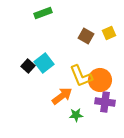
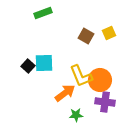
cyan square: rotated 36 degrees clockwise
orange arrow: moved 3 px right, 3 px up
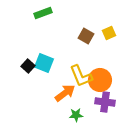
cyan square: rotated 24 degrees clockwise
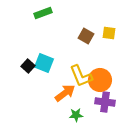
yellow square: rotated 32 degrees clockwise
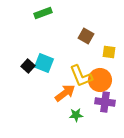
yellow square: moved 19 px down
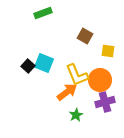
brown square: moved 1 px left
yellow square: moved 1 px left, 1 px up
yellow L-shape: moved 4 px left, 1 px up
orange arrow: moved 2 px right, 1 px up
purple cross: rotated 24 degrees counterclockwise
green star: rotated 24 degrees counterclockwise
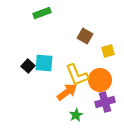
green rectangle: moved 1 px left
yellow square: rotated 24 degrees counterclockwise
cyan square: rotated 18 degrees counterclockwise
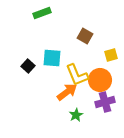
yellow square: moved 3 px right, 4 px down
cyan square: moved 8 px right, 5 px up
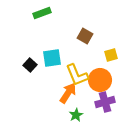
cyan square: rotated 12 degrees counterclockwise
black square: moved 2 px right, 1 px up
orange arrow: moved 1 px right, 1 px down; rotated 20 degrees counterclockwise
